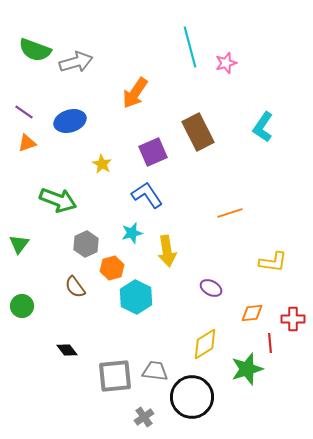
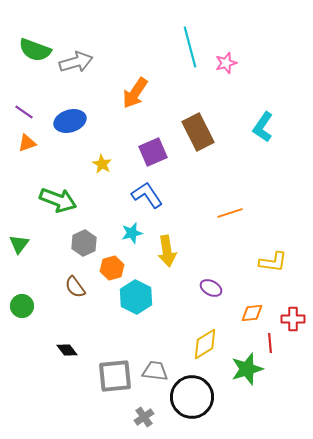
gray hexagon: moved 2 px left, 1 px up
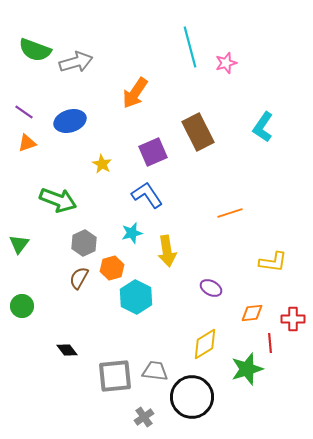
brown semicircle: moved 4 px right, 9 px up; rotated 65 degrees clockwise
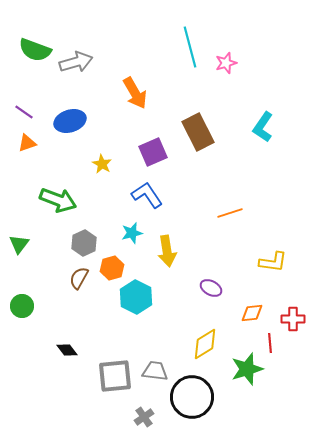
orange arrow: rotated 64 degrees counterclockwise
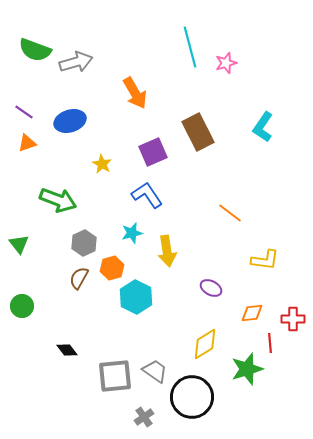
orange line: rotated 55 degrees clockwise
green triangle: rotated 15 degrees counterclockwise
yellow L-shape: moved 8 px left, 2 px up
gray trapezoid: rotated 28 degrees clockwise
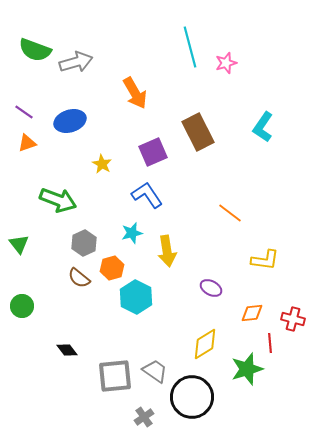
brown semicircle: rotated 80 degrees counterclockwise
red cross: rotated 15 degrees clockwise
